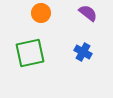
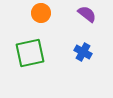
purple semicircle: moved 1 px left, 1 px down
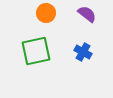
orange circle: moved 5 px right
green square: moved 6 px right, 2 px up
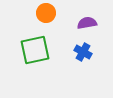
purple semicircle: moved 9 px down; rotated 48 degrees counterclockwise
green square: moved 1 px left, 1 px up
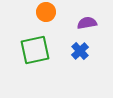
orange circle: moved 1 px up
blue cross: moved 3 px left, 1 px up; rotated 18 degrees clockwise
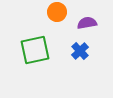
orange circle: moved 11 px right
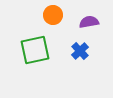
orange circle: moved 4 px left, 3 px down
purple semicircle: moved 2 px right, 1 px up
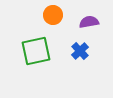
green square: moved 1 px right, 1 px down
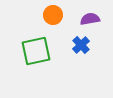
purple semicircle: moved 1 px right, 3 px up
blue cross: moved 1 px right, 6 px up
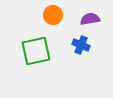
blue cross: rotated 24 degrees counterclockwise
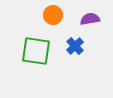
blue cross: moved 6 px left, 1 px down; rotated 24 degrees clockwise
green square: rotated 20 degrees clockwise
